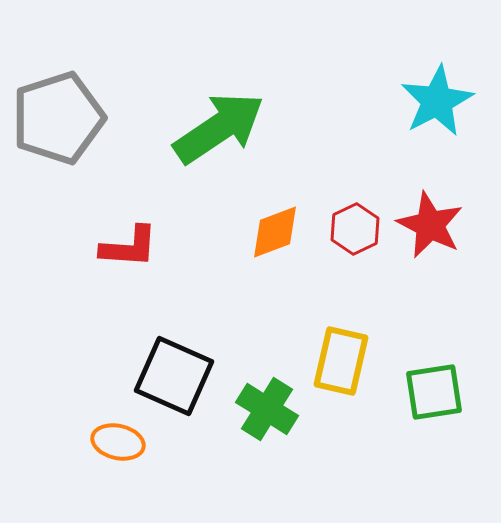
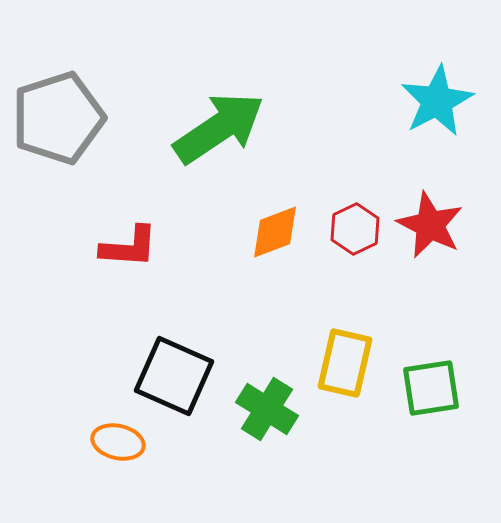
yellow rectangle: moved 4 px right, 2 px down
green square: moved 3 px left, 4 px up
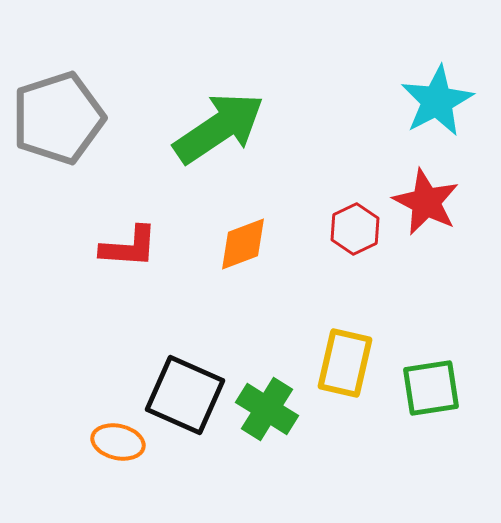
red star: moved 4 px left, 23 px up
orange diamond: moved 32 px left, 12 px down
black square: moved 11 px right, 19 px down
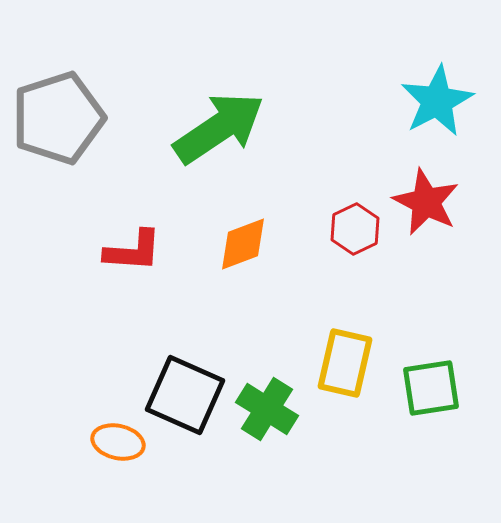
red L-shape: moved 4 px right, 4 px down
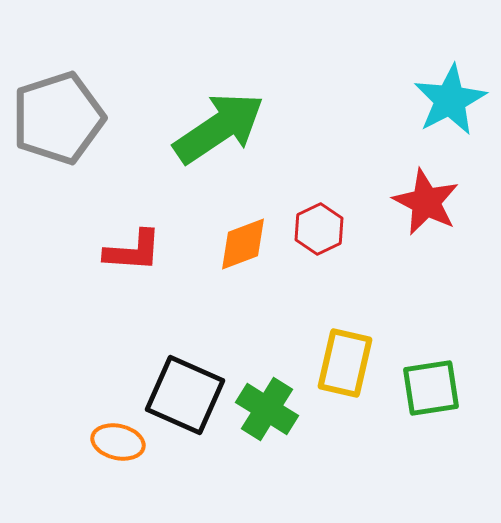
cyan star: moved 13 px right, 1 px up
red hexagon: moved 36 px left
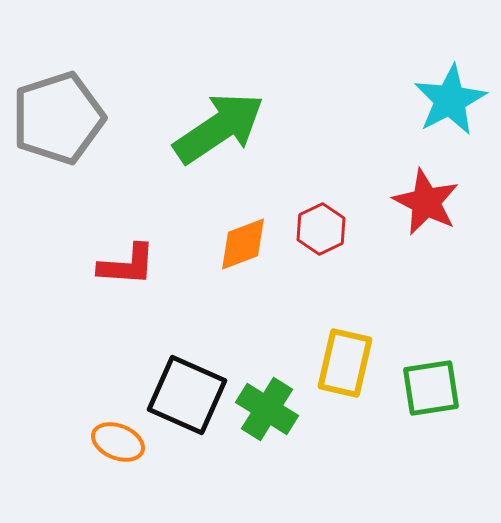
red hexagon: moved 2 px right
red L-shape: moved 6 px left, 14 px down
black square: moved 2 px right
orange ellipse: rotated 9 degrees clockwise
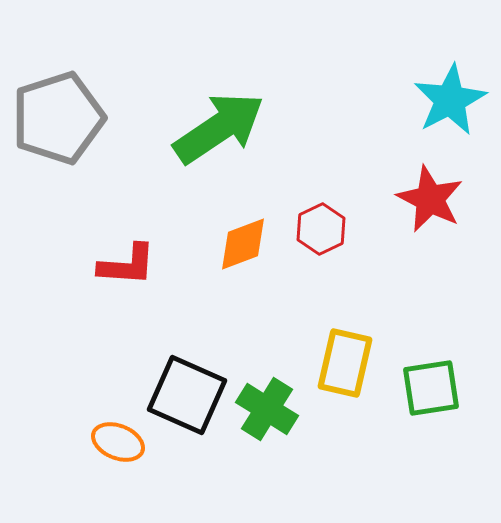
red star: moved 4 px right, 3 px up
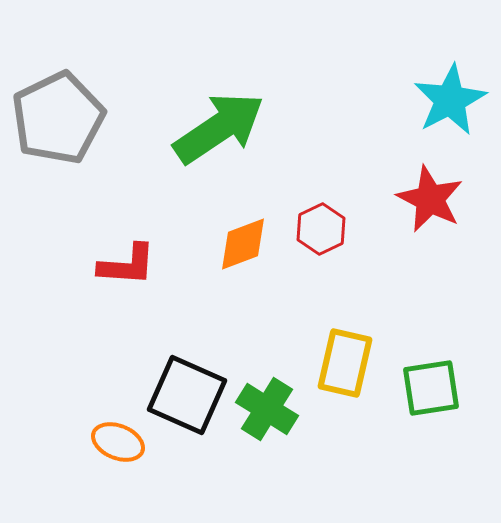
gray pentagon: rotated 8 degrees counterclockwise
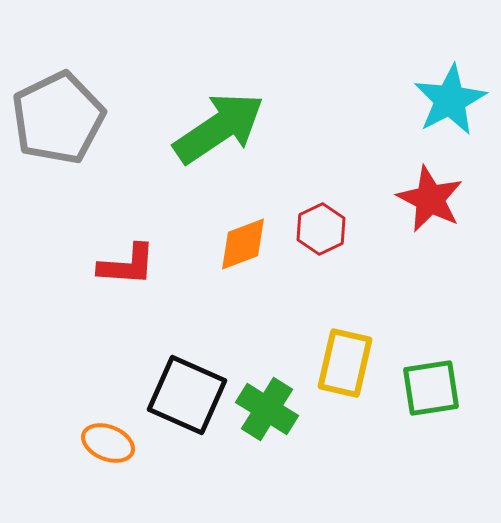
orange ellipse: moved 10 px left, 1 px down
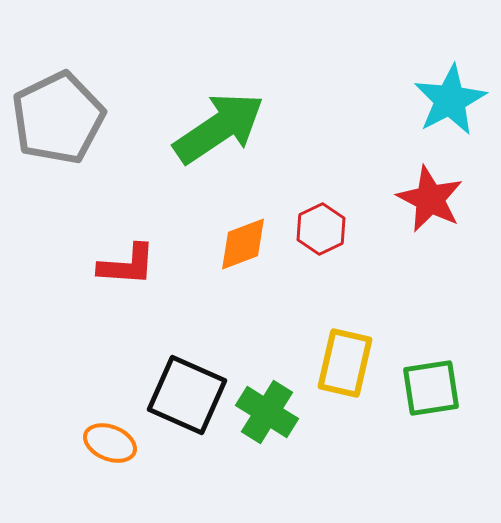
green cross: moved 3 px down
orange ellipse: moved 2 px right
